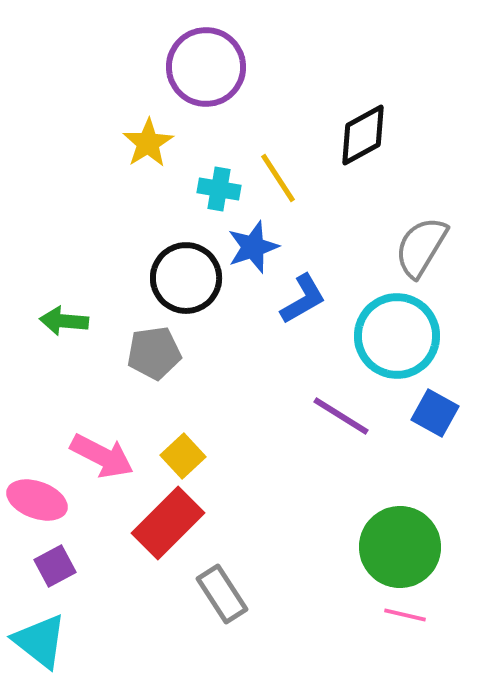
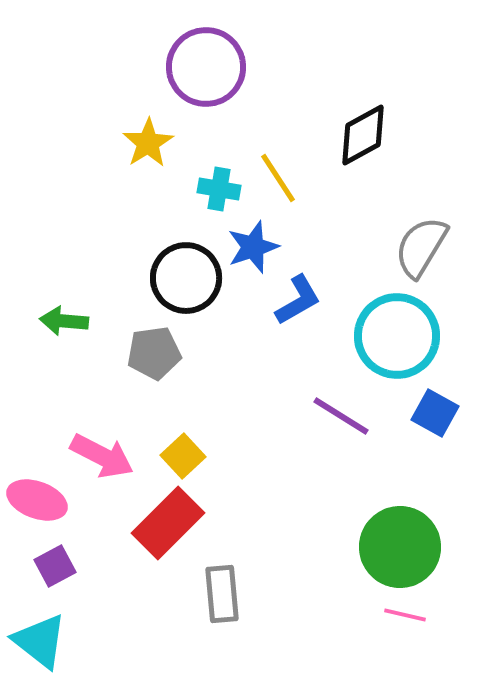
blue L-shape: moved 5 px left, 1 px down
gray rectangle: rotated 28 degrees clockwise
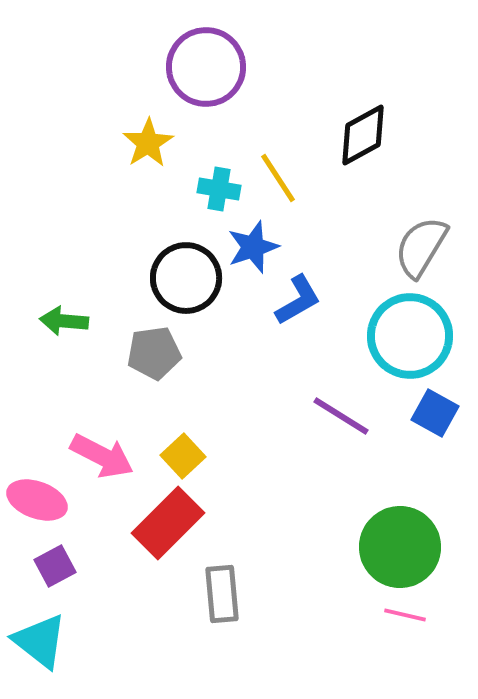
cyan circle: moved 13 px right
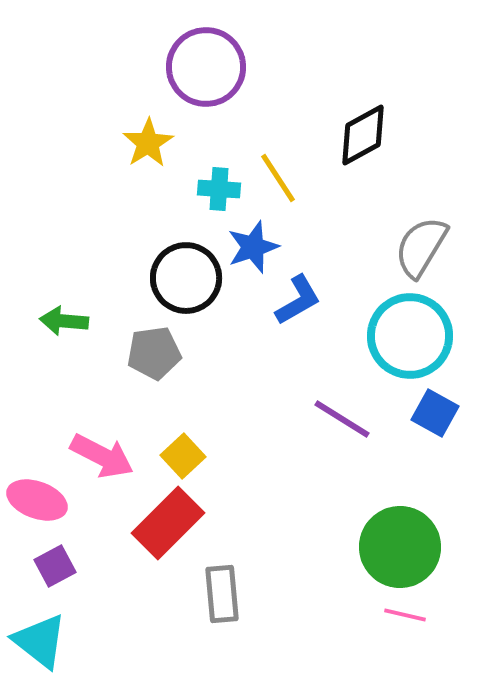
cyan cross: rotated 6 degrees counterclockwise
purple line: moved 1 px right, 3 px down
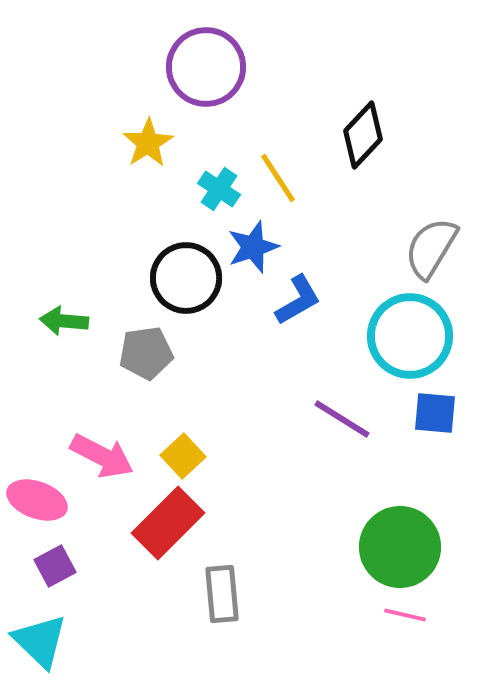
black diamond: rotated 18 degrees counterclockwise
cyan cross: rotated 30 degrees clockwise
gray semicircle: moved 10 px right, 1 px down
gray pentagon: moved 8 px left
blue square: rotated 24 degrees counterclockwise
cyan triangle: rotated 6 degrees clockwise
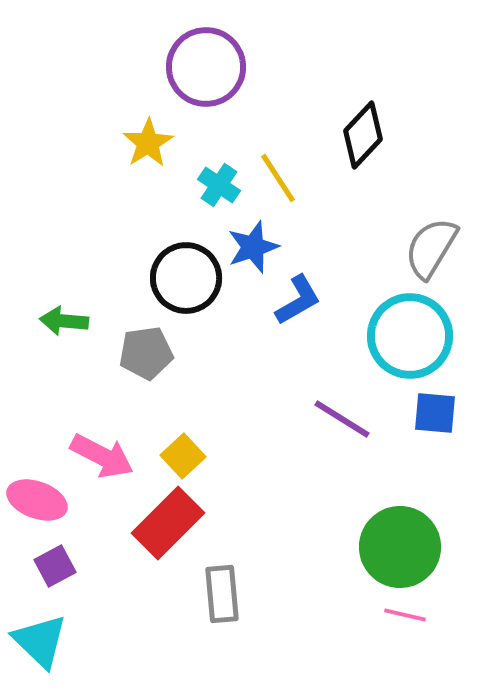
cyan cross: moved 4 px up
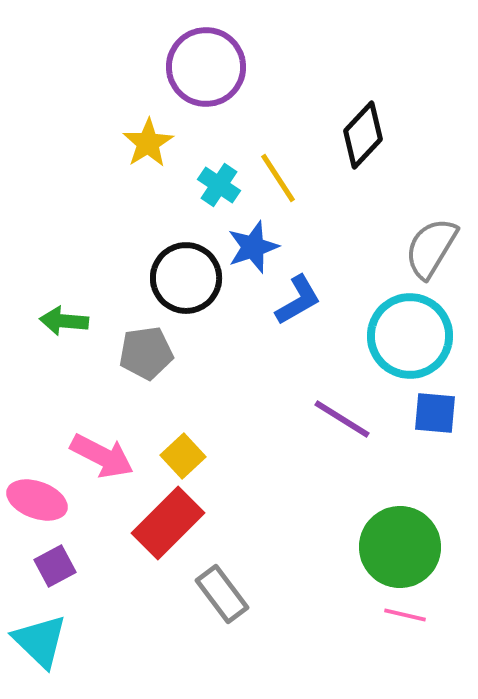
gray rectangle: rotated 32 degrees counterclockwise
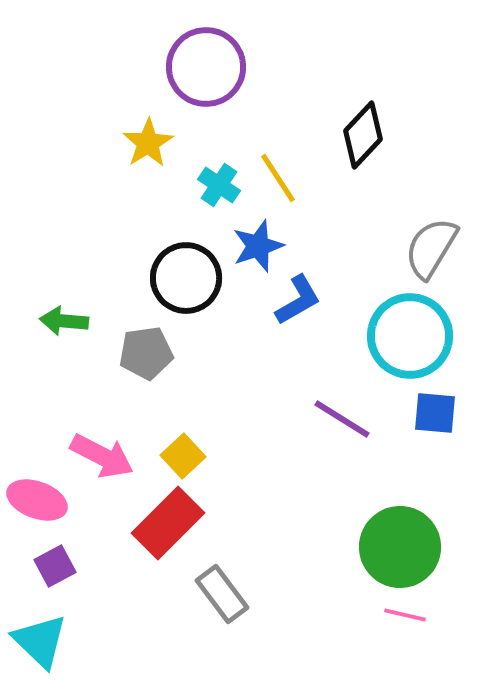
blue star: moved 5 px right, 1 px up
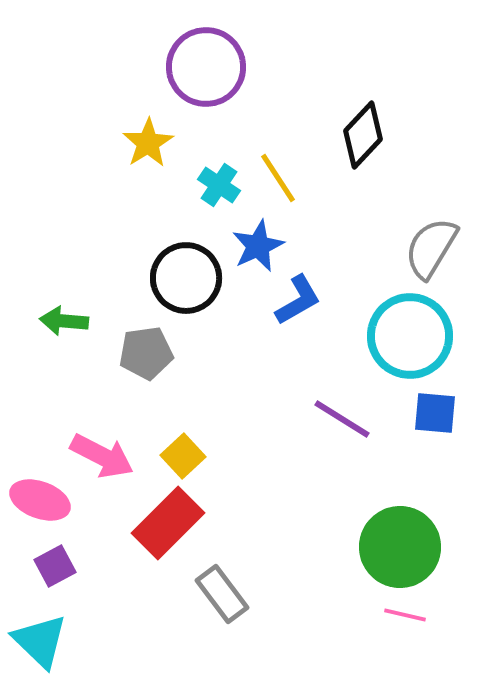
blue star: rotated 6 degrees counterclockwise
pink ellipse: moved 3 px right
